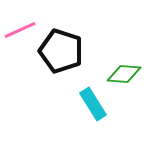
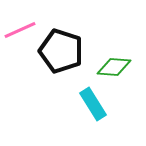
green diamond: moved 10 px left, 7 px up
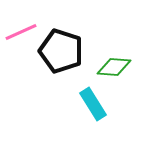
pink line: moved 1 px right, 2 px down
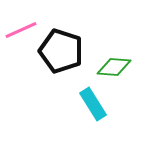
pink line: moved 2 px up
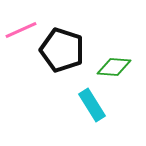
black pentagon: moved 1 px right, 1 px up
cyan rectangle: moved 1 px left, 1 px down
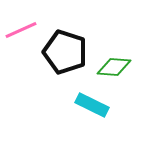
black pentagon: moved 3 px right, 2 px down
cyan rectangle: rotated 32 degrees counterclockwise
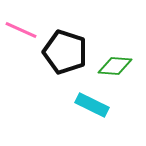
pink line: rotated 48 degrees clockwise
green diamond: moved 1 px right, 1 px up
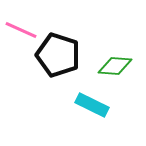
black pentagon: moved 7 px left, 3 px down
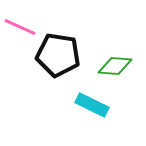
pink line: moved 1 px left, 3 px up
black pentagon: rotated 9 degrees counterclockwise
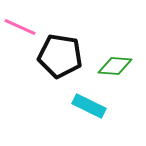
black pentagon: moved 2 px right, 1 px down
cyan rectangle: moved 3 px left, 1 px down
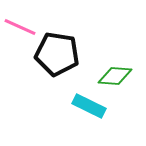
black pentagon: moved 3 px left, 2 px up
green diamond: moved 10 px down
